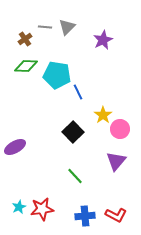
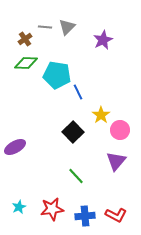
green diamond: moved 3 px up
yellow star: moved 2 px left
pink circle: moved 1 px down
green line: moved 1 px right
red star: moved 10 px right
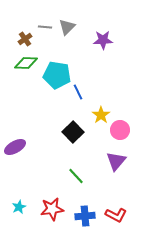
purple star: rotated 24 degrees clockwise
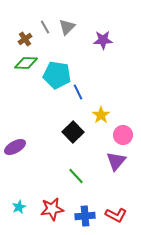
gray line: rotated 56 degrees clockwise
pink circle: moved 3 px right, 5 px down
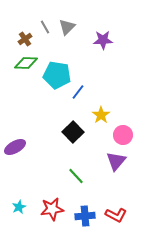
blue line: rotated 63 degrees clockwise
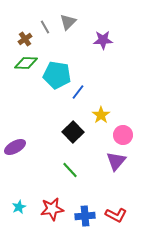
gray triangle: moved 1 px right, 5 px up
green line: moved 6 px left, 6 px up
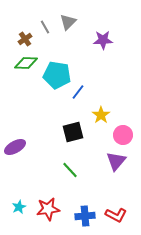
black square: rotated 30 degrees clockwise
red star: moved 4 px left
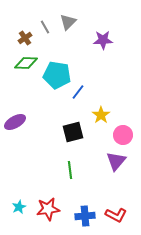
brown cross: moved 1 px up
purple ellipse: moved 25 px up
green line: rotated 36 degrees clockwise
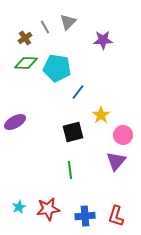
cyan pentagon: moved 7 px up
red L-shape: moved 1 px down; rotated 80 degrees clockwise
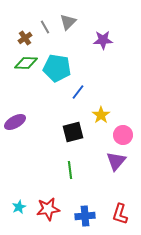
red L-shape: moved 4 px right, 2 px up
